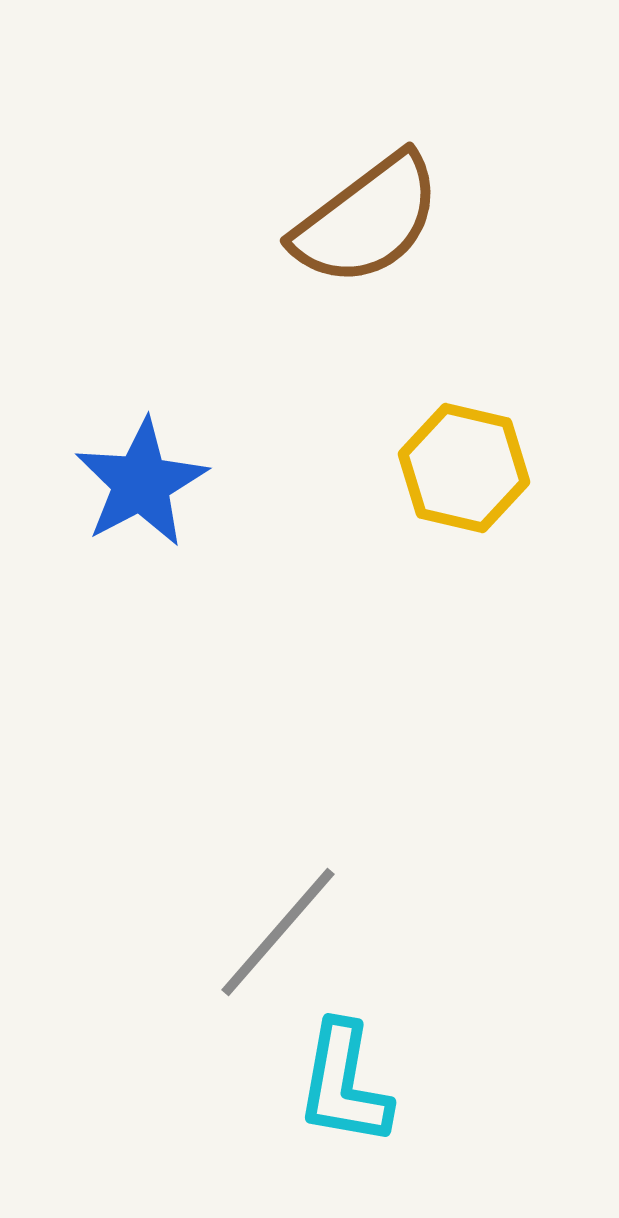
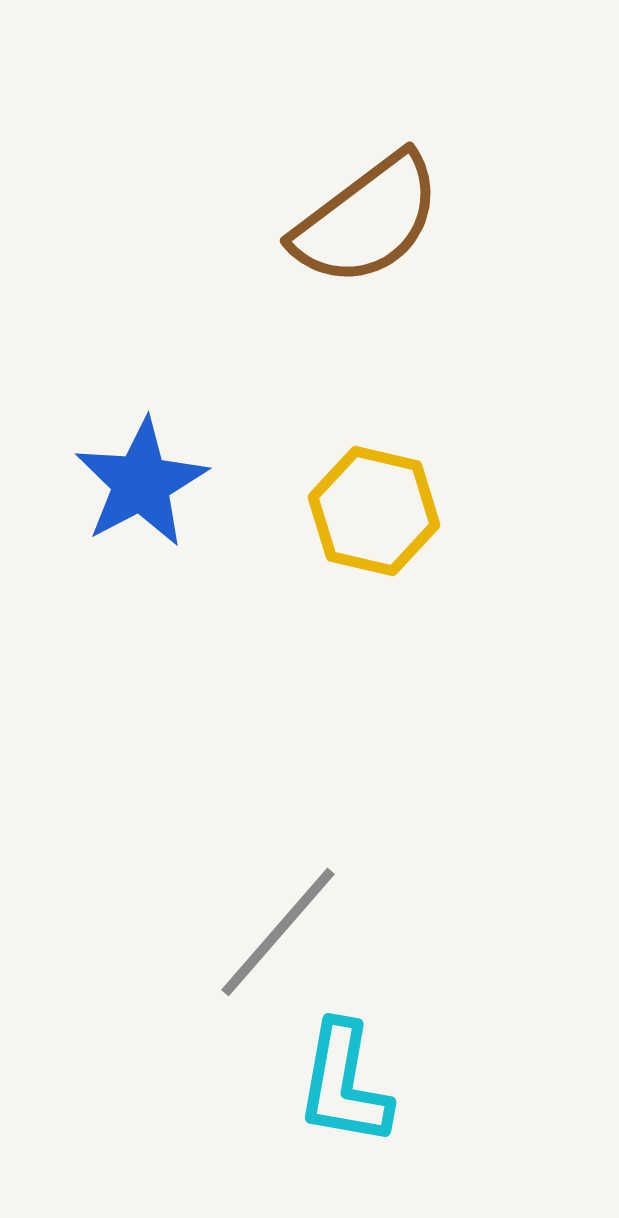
yellow hexagon: moved 90 px left, 43 px down
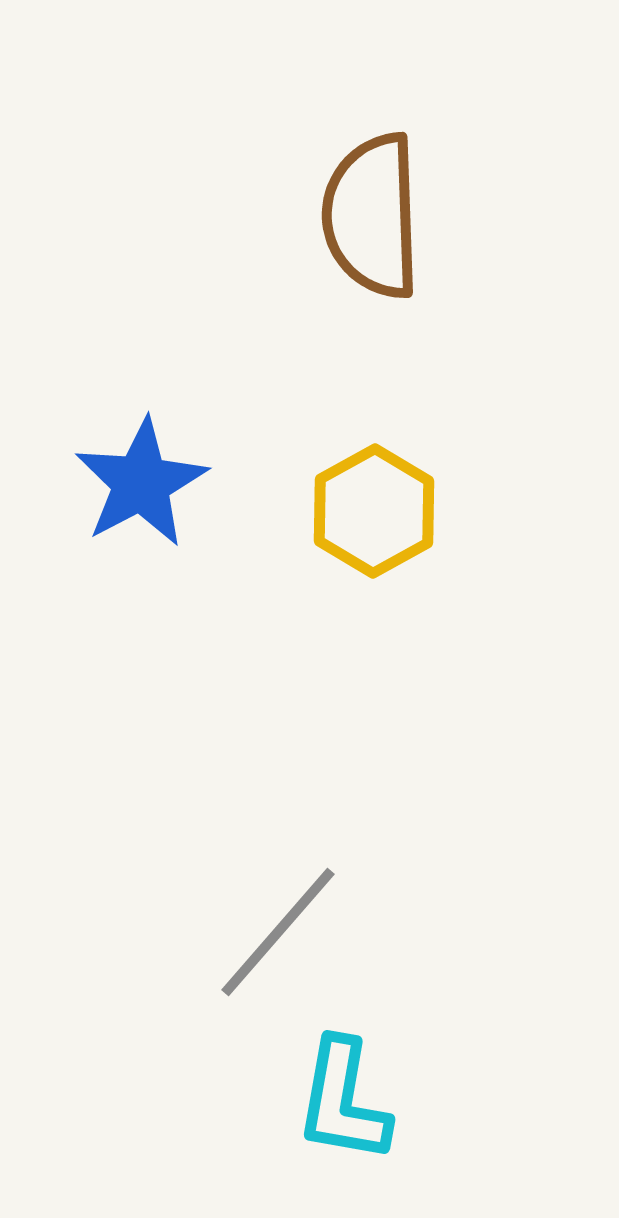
brown semicircle: moved 5 px right, 4 px up; rotated 125 degrees clockwise
yellow hexagon: rotated 18 degrees clockwise
cyan L-shape: moved 1 px left, 17 px down
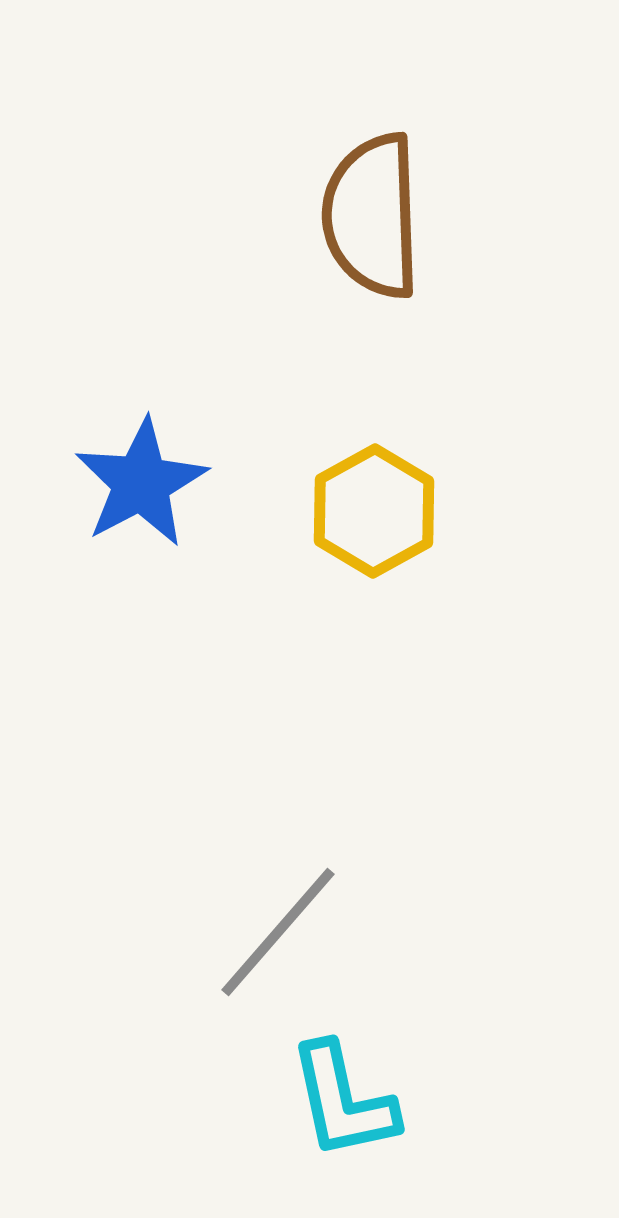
cyan L-shape: rotated 22 degrees counterclockwise
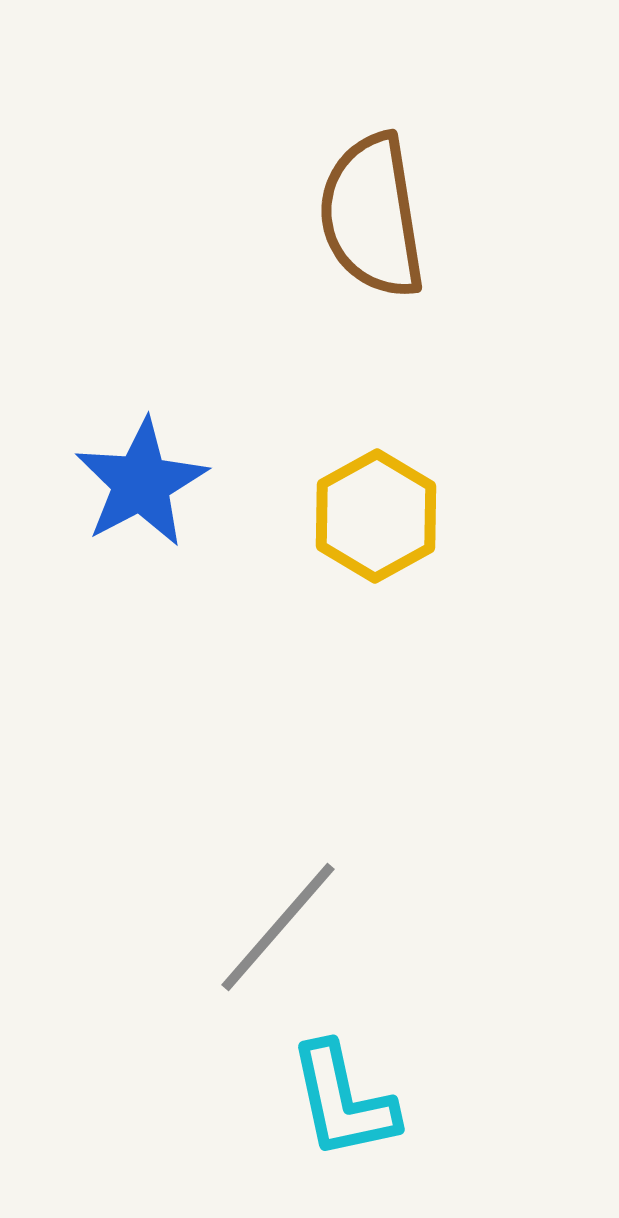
brown semicircle: rotated 7 degrees counterclockwise
yellow hexagon: moved 2 px right, 5 px down
gray line: moved 5 px up
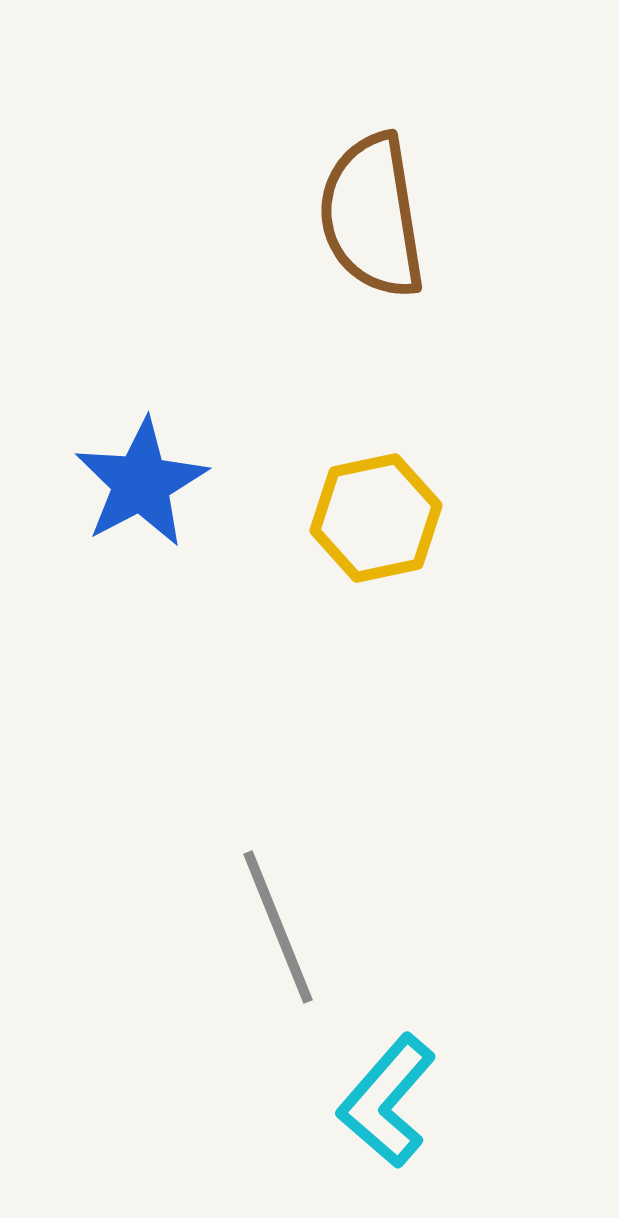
yellow hexagon: moved 2 px down; rotated 17 degrees clockwise
gray line: rotated 63 degrees counterclockwise
cyan L-shape: moved 44 px right; rotated 53 degrees clockwise
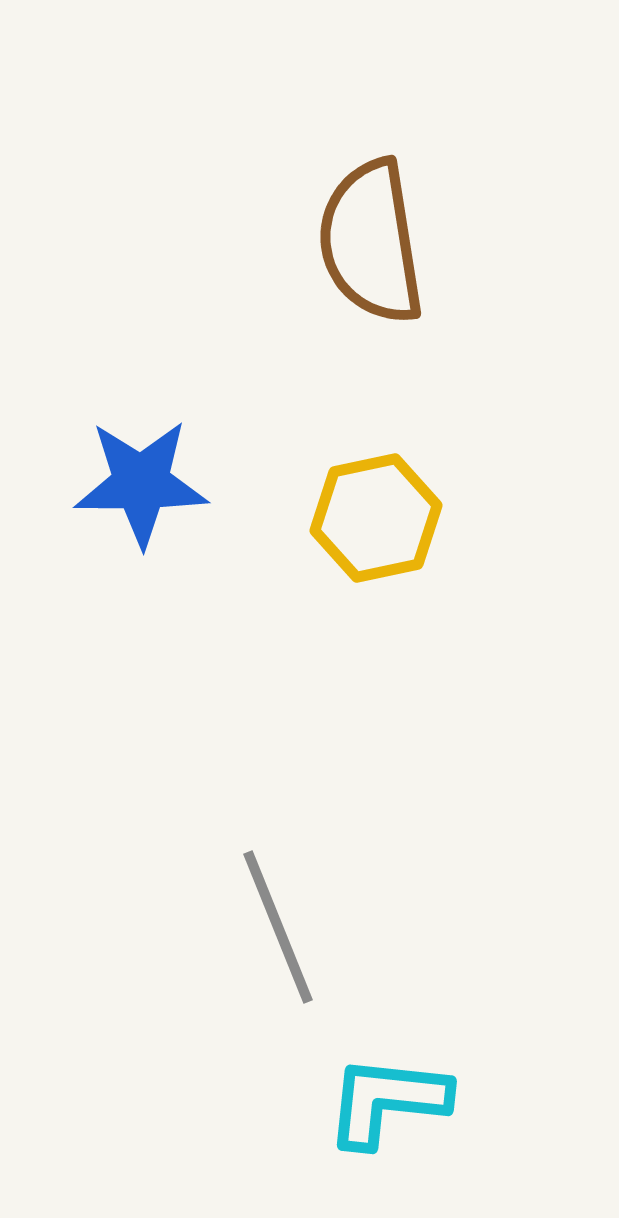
brown semicircle: moved 1 px left, 26 px down
blue star: rotated 28 degrees clockwise
cyan L-shape: rotated 55 degrees clockwise
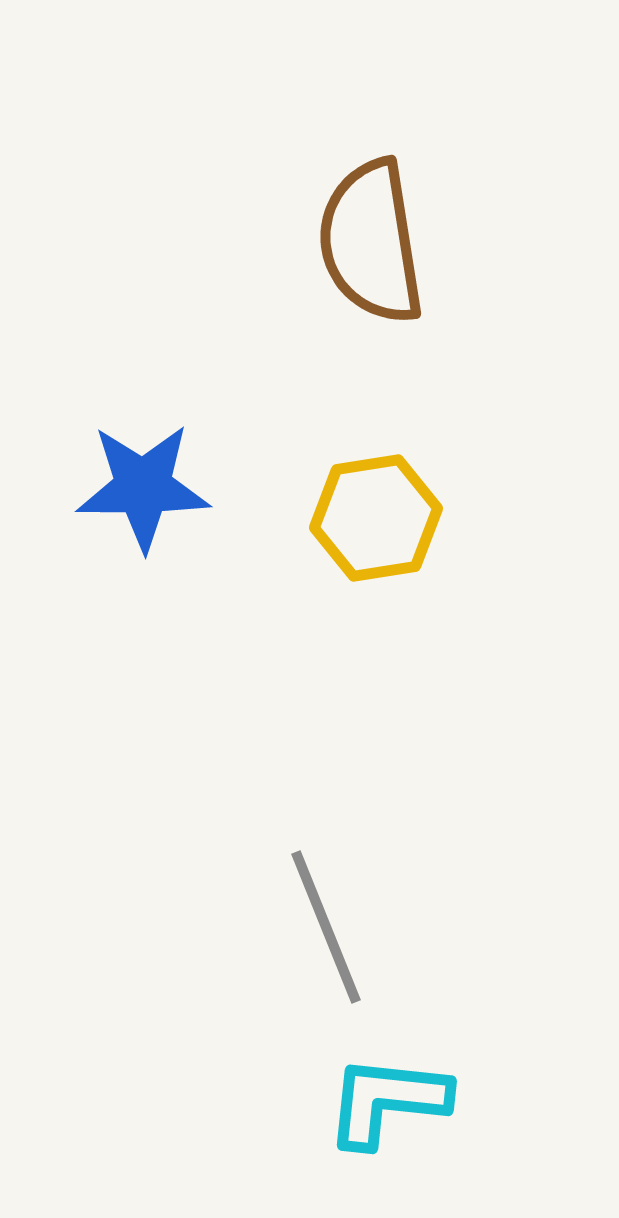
blue star: moved 2 px right, 4 px down
yellow hexagon: rotated 3 degrees clockwise
gray line: moved 48 px right
